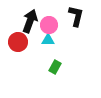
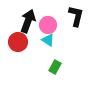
black arrow: moved 2 px left
pink circle: moved 1 px left
cyan triangle: rotated 32 degrees clockwise
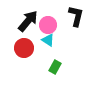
black arrow: rotated 20 degrees clockwise
red circle: moved 6 px right, 6 px down
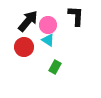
black L-shape: rotated 10 degrees counterclockwise
red circle: moved 1 px up
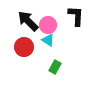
black arrow: rotated 85 degrees counterclockwise
